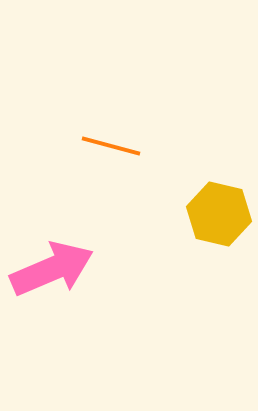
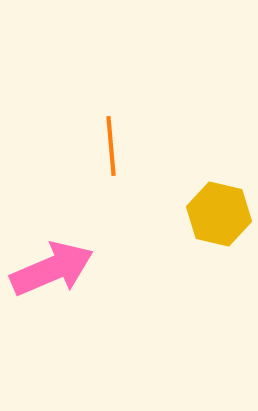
orange line: rotated 70 degrees clockwise
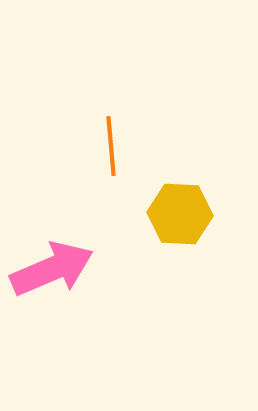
yellow hexagon: moved 39 px left; rotated 10 degrees counterclockwise
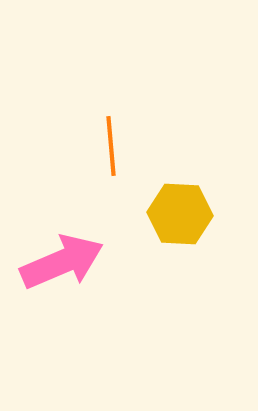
pink arrow: moved 10 px right, 7 px up
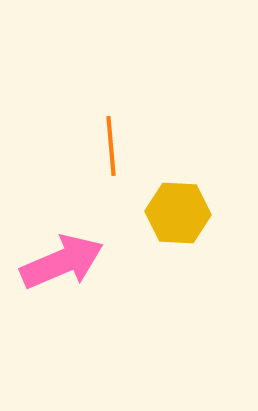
yellow hexagon: moved 2 px left, 1 px up
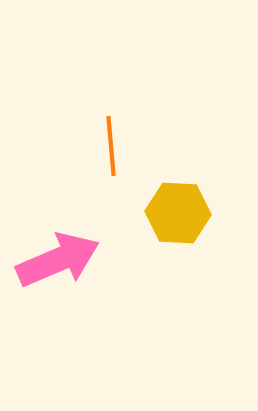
pink arrow: moved 4 px left, 2 px up
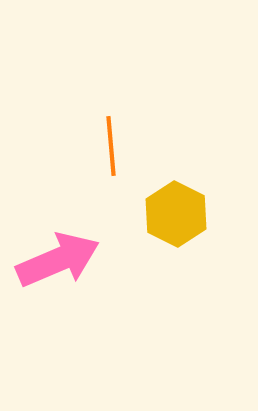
yellow hexagon: moved 2 px left, 1 px down; rotated 24 degrees clockwise
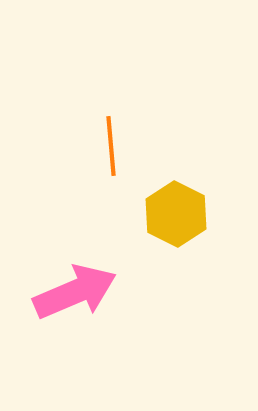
pink arrow: moved 17 px right, 32 px down
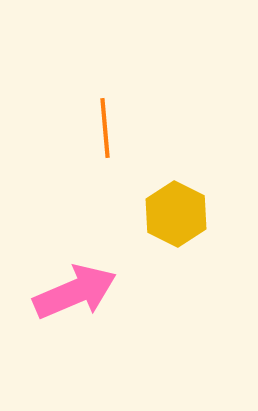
orange line: moved 6 px left, 18 px up
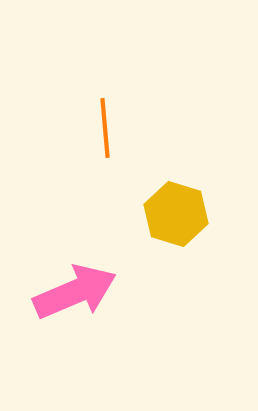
yellow hexagon: rotated 10 degrees counterclockwise
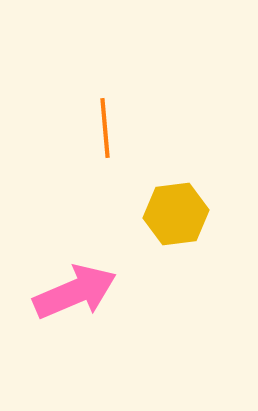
yellow hexagon: rotated 24 degrees counterclockwise
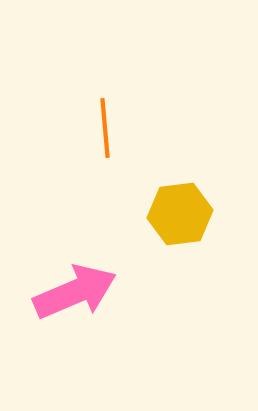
yellow hexagon: moved 4 px right
